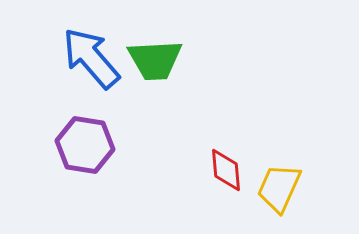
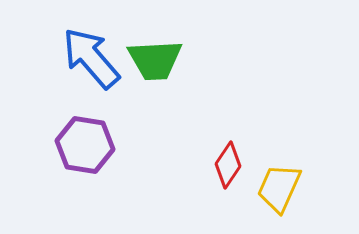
red diamond: moved 2 px right, 5 px up; rotated 39 degrees clockwise
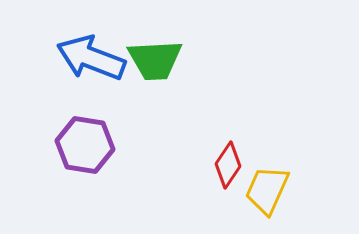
blue arrow: rotated 28 degrees counterclockwise
yellow trapezoid: moved 12 px left, 2 px down
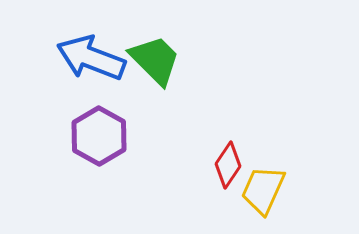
green trapezoid: rotated 132 degrees counterclockwise
purple hexagon: moved 14 px right, 9 px up; rotated 20 degrees clockwise
yellow trapezoid: moved 4 px left
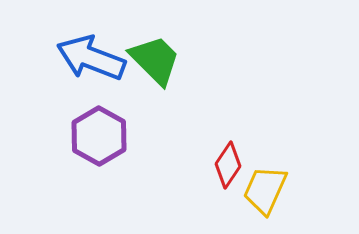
yellow trapezoid: moved 2 px right
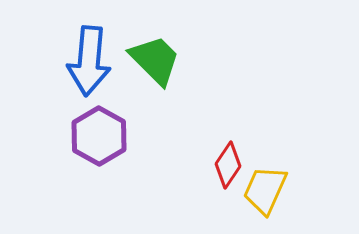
blue arrow: moved 2 px left, 3 px down; rotated 106 degrees counterclockwise
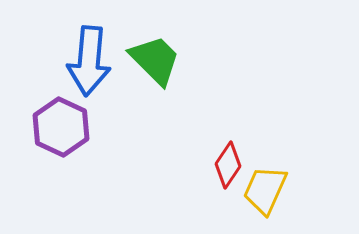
purple hexagon: moved 38 px left, 9 px up; rotated 4 degrees counterclockwise
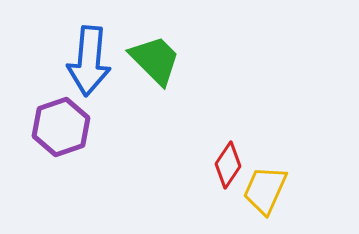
purple hexagon: rotated 16 degrees clockwise
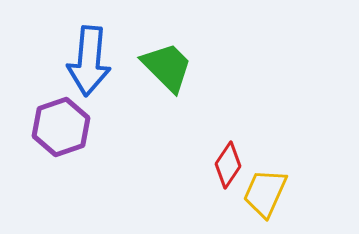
green trapezoid: moved 12 px right, 7 px down
yellow trapezoid: moved 3 px down
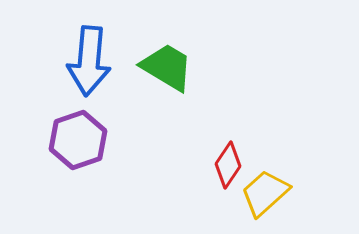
green trapezoid: rotated 14 degrees counterclockwise
purple hexagon: moved 17 px right, 13 px down
yellow trapezoid: rotated 24 degrees clockwise
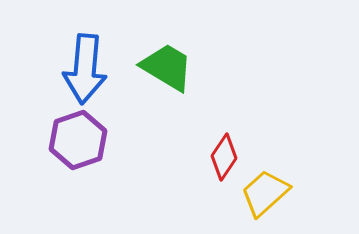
blue arrow: moved 4 px left, 8 px down
red diamond: moved 4 px left, 8 px up
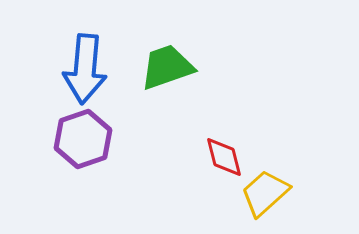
green trapezoid: rotated 50 degrees counterclockwise
purple hexagon: moved 5 px right, 1 px up
red diamond: rotated 48 degrees counterclockwise
